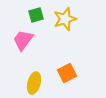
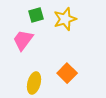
orange square: rotated 18 degrees counterclockwise
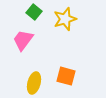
green square: moved 2 px left, 3 px up; rotated 35 degrees counterclockwise
orange square: moved 1 px left, 3 px down; rotated 30 degrees counterclockwise
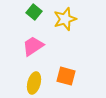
pink trapezoid: moved 10 px right, 6 px down; rotated 20 degrees clockwise
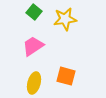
yellow star: rotated 10 degrees clockwise
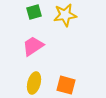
green square: rotated 35 degrees clockwise
yellow star: moved 4 px up
orange square: moved 9 px down
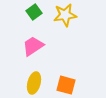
green square: rotated 21 degrees counterclockwise
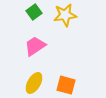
pink trapezoid: moved 2 px right
yellow ellipse: rotated 15 degrees clockwise
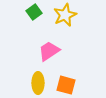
yellow star: rotated 15 degrees counterclockwise
pink trapezoid: moved 14 px right, 5 px down
yellow ellipse: moved 4 px right; rotated 30 degrees counterclockwise
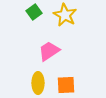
yellow star: rotated 20 degrees counterclockwise
orange square: rotated 18 degrees counterclockwise
